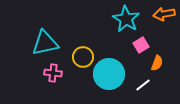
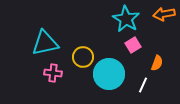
pink square: moved 8 px left
white line: rotated 28 degrees counterclockwise
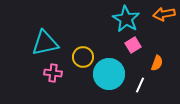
white line: moved 3 px left
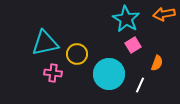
yellow circle: moved 6 px left, 3 px up
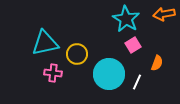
white line: moved 3 px left, 3 px up
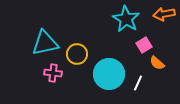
pink square: moved 11 px right
orange semicircle: rotated 112 degrees clockwise
white line: moved 1 px right, 1 px down
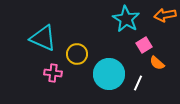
orange arrow: moved 1 px right, 1 px down
cyan triangle: moved 2 px left, 5 px up; rotated 36 degrees clockwise
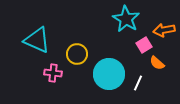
orange arrow: moved 1 px left, 15 px down
cyan triangle: moved 6 px left, 2 px down
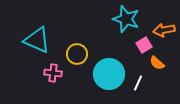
cyan star: rotated 12 degrees counterclockwise
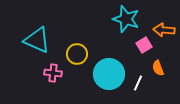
orange arrow: rotated 15 degrees clockwise
orange semicircle: moved 1 px right, 5 px down; rotated 28 degrees clockwise
